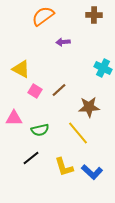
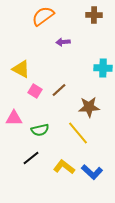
cyan cross: rotated 24 degrees counterclockwise
yellow L-shape: rotated 145 degrees clockwise
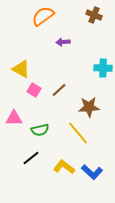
brown cross: rotated 21 degrees clockwise
pink square: moved 1 px left, 1 px up
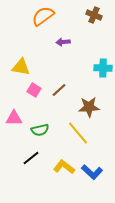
yellow triangle: moved 2 px up; rotated 18 degrees counterclockwise
